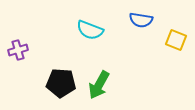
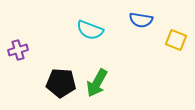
green arrow: moved 2 px left, 2 px up
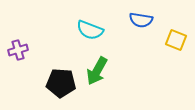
green arrow: moved 12 px up
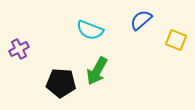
blue semicircle: rotated 130 degrees clockwise
purple cross: moved 1 px right, 1 px up; rotated 12 degrees counterclockwise
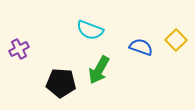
blue semicircle: moved 27 px down; rotated 60 degrees clockwise
yellow square: rotated 25 degrees clockwise
green arrow: moved 2 px right, 1 px up
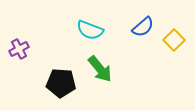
yellow square: moved 2 px left
blue semicircle: moved 2 px right, 20 px up; rotated 120 degrees clockwise
green arrow: moved 1 px right, 1 px up; rotated 68 degrees counterclockwise
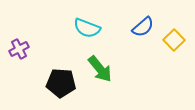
cyan semicircle: moved 3 px left, 2 px up
